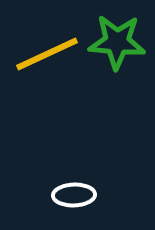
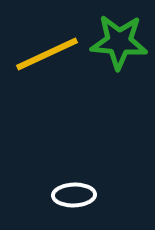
green star: moved 2 px right
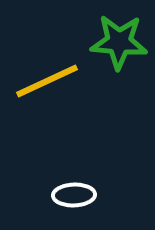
yellow line: moved 27 px down
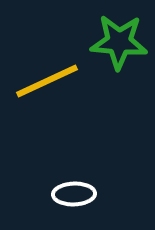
white ellipse: moved 1 px up
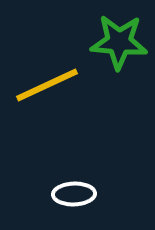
yellow line: moved 4 px down
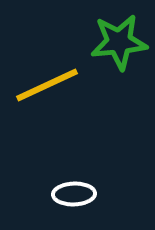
green star: rotated 10 degrees counterclockwise
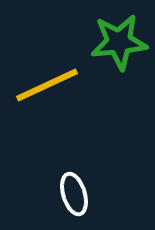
white ellipse: rotated 75 degrees clockwise
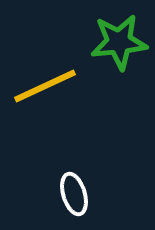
yellow line: moved 2 px left, 1 px down
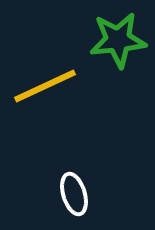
green star: moved 1 px left, 2 px up
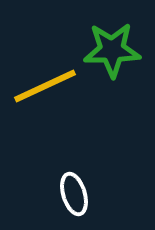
green star: moved 6 px left, 10 px down; rotated 4 degrees clockwise
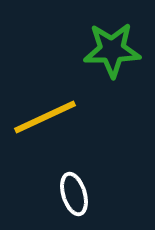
yellow line: moved 31 px down
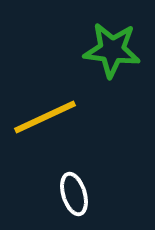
green star: rotated 8 degrees clockwise
